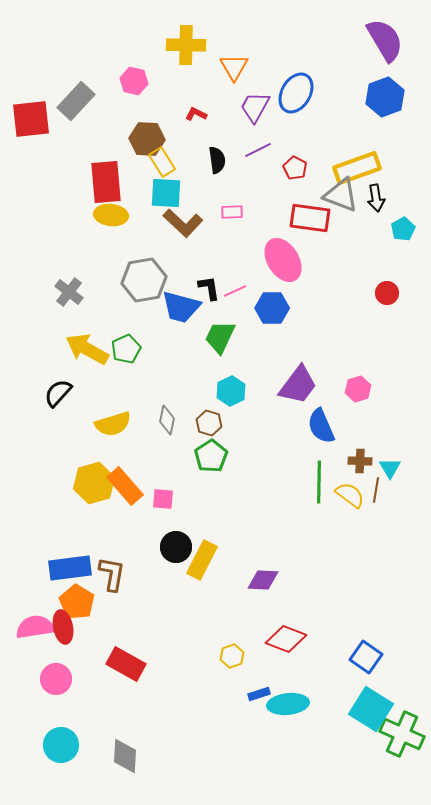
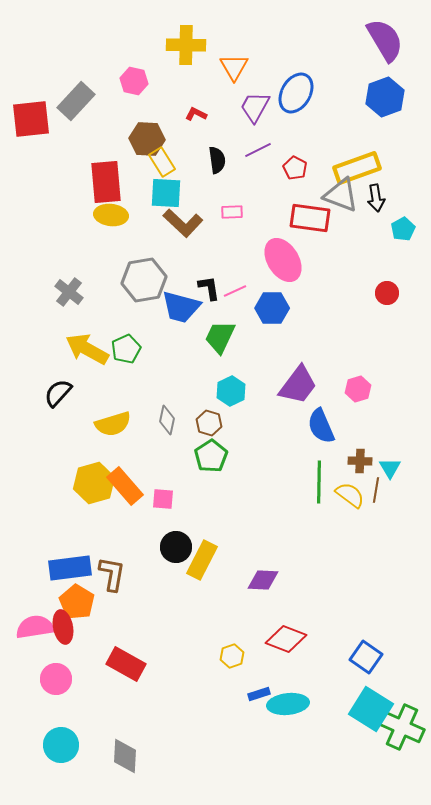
green cross at (402, 734): moved 7 px up
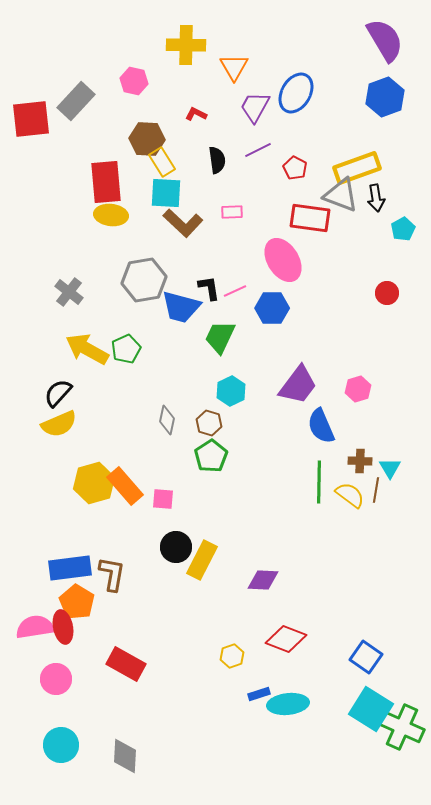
yellow semicircle at (113, 424): moved 54 px left; rotated 6 degrees counterclockwise
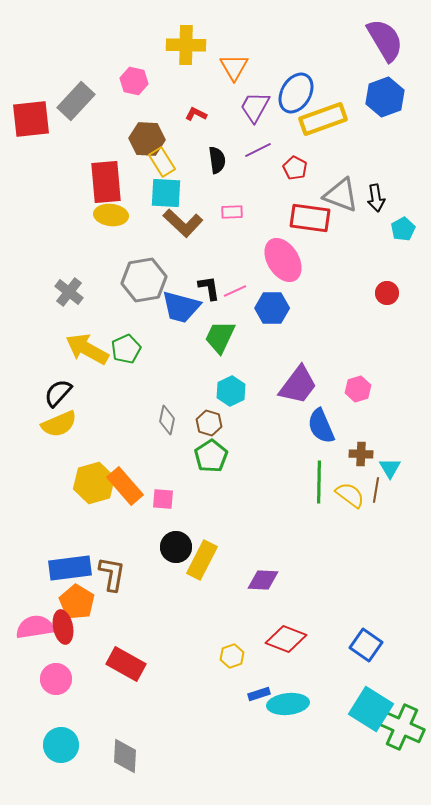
yellow rectangle at (357, 168): moved 34 px left, 49 px up
brown cross at (360, 461): moved 1 px right, 7 px up
blue square at (366, 657): moved 12 px up
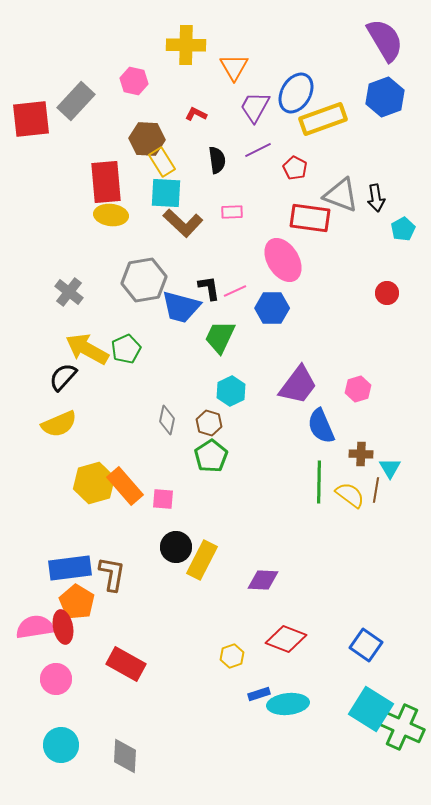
black semicircle at (58, 393): moved 5 px right, 16 px up
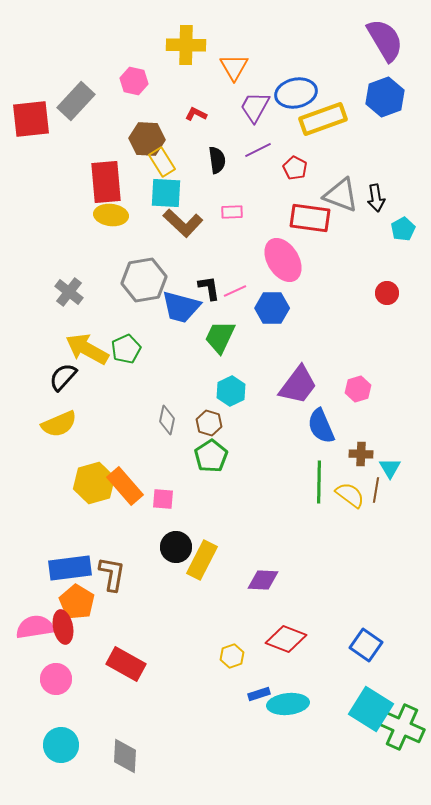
blue ellipse at (296, 93): rotated 48 degrees clockwise
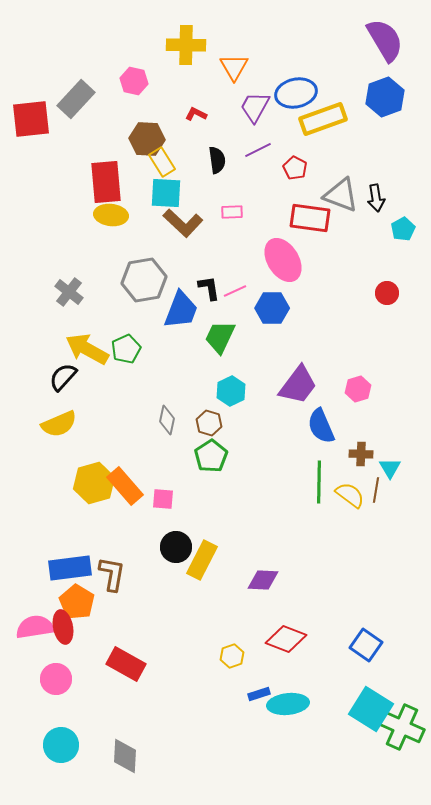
gray rectangle at (76, 101): moved 2 px up
blue trapezoid at (181, 307): moved 3 px down; rotated 84 degrees counterclockwise
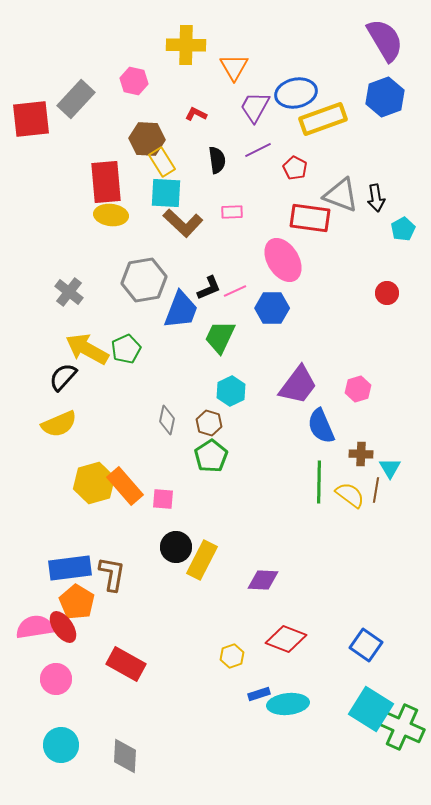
black L-shape at (209, 288): rotated 76 degrees clockwise
red ellipse at (63, 627): rotated 24 degrees counterclockwise
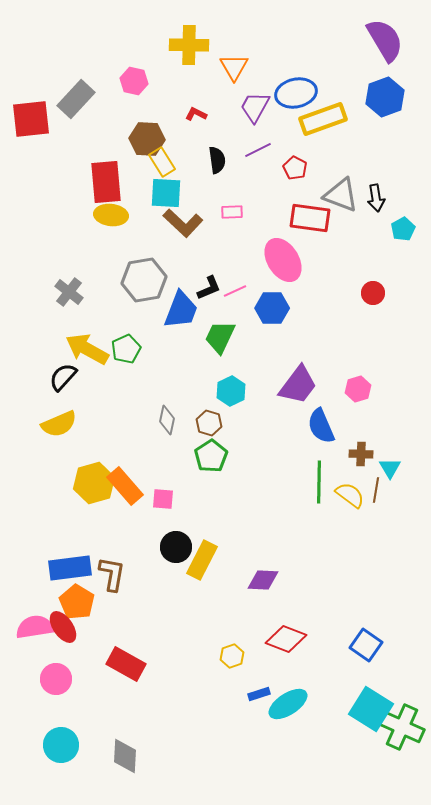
yellow cross at (186, 45): moved 3 px right
red circle at (387, 293): moved 14 px left
cyan ellipse at (288, 704): rotated 27 degrees counterclockwise
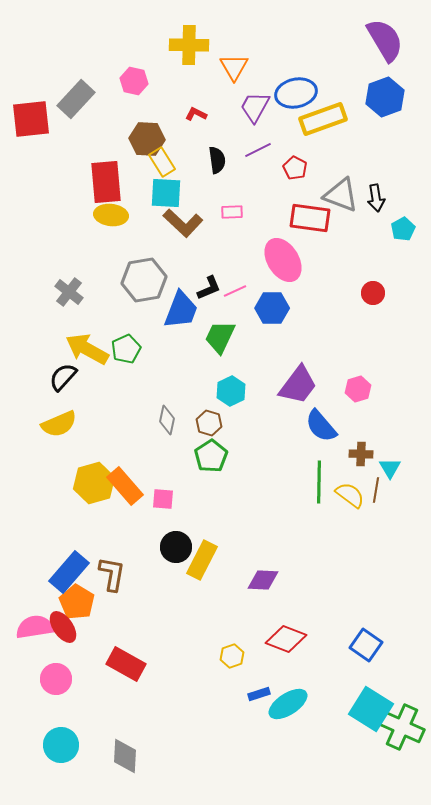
blue semicircle at (321, 426): rotated 18 degrees counterclockwise
blue rectangle at (70, 568): moved 1 px left, 4 px down; rotated 42 degrees counterclockwise
